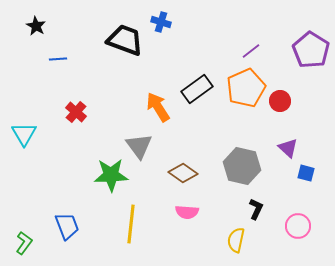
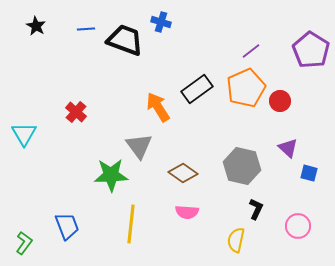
blue line: moved 28 px right, 30 px up
blue square: moved 3 px right
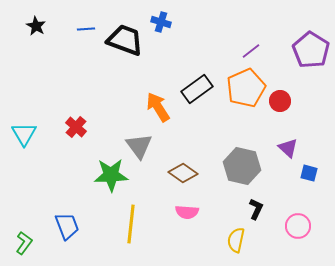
red cross: moved 15 px down
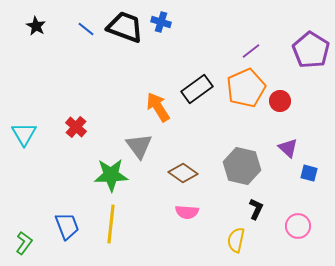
blue line: rotated 42 degrees clockwise
black trapezoid: moved 13 px up
yellow line: moved 20 px left
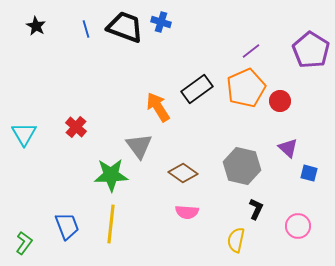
blue line: rotated 36 degrees clockwise
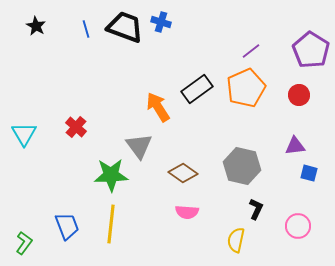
red circle: moved 19 px right, 6 px up
purple triangle: moved 7 px right, 2 px up; rotated 50 degrees counterclockwise
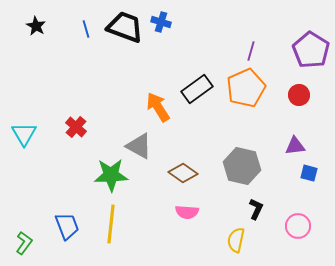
purple line: rotated 36 degrees counterclockwise
gray triangle: rotated 24 degrees counterclockwise
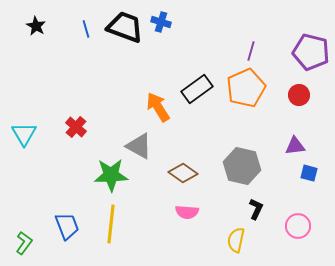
purple pentagon: moved 2 px down; rotated 18 degrees counterclockwise
